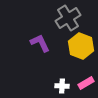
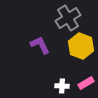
purple L-shape: moved 2 px down
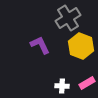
pink rectangle: moved 1 px right
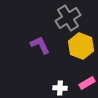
white cross: moved 2 px left, 2 px down
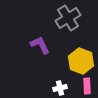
yellow hexagon: moved 15 px down
pink rectangle: moved 3 px down; rotated 63 degrees counterclockwise
white cross: rotated 16 degrees counterclockwise
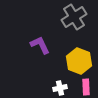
gray cross: moved 6 px right, 1 px up
yellow hexagon: moved 2 px left
pink rectangle: moved 1 px left, 1 px down
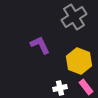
pink rectangle: rotated 35 degrees counterclockwise
